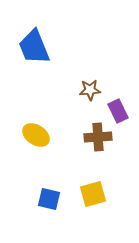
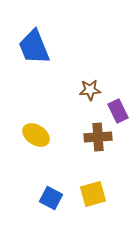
blue square: moved 2 px right, 1 px up; rotated 15 degrees clockwise
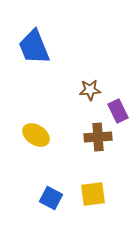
yellow square: rotated 8 degrees clockwise
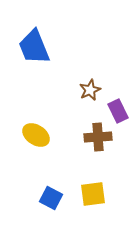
brown star: rotated 20 degrees counterclockwise
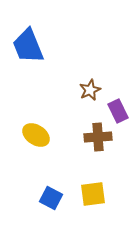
blue trapezoid: moved 6 px left, 1 px up
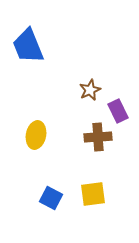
yellow ellipse: rotated 68 degrees clockwise
